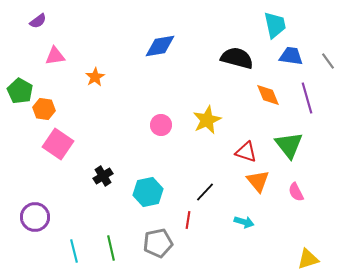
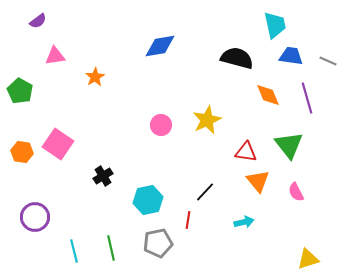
gray line: rotated 30 degrees counterclockwise
orange hexagon: moved 22 px left, 43 px down
red triangle: rotated 10 degrees counterclockwise
cyan hexagon: moved 8 px down
cyan arrow: rotated 30 degrees counterclockwise
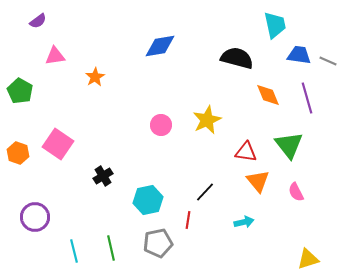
blue trapezoid: moved 8 px right, 1 px up
orange hexagon: moved 4 px left, 1 px down; rotated 10 degrees clockwise
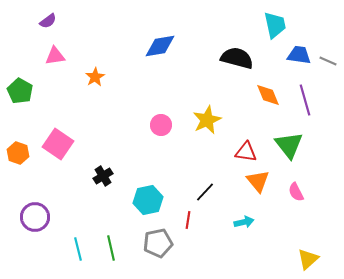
purple semicircle: moved 10 px right
purple line: moved 2 px left, 2 px down
cyan line: moved 4 px right, 2 px up
yellow triangle: rotated 25 degrees counterclockwise
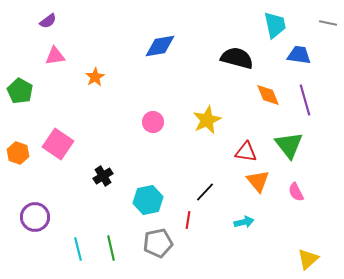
gray line: moved 38 px up; rotated 12 degrees counterclockwise
pink circle: moved 8 px left, 3 px up
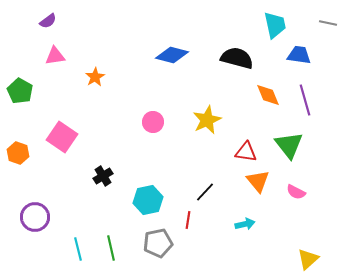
blue diamond: moved 12 px right, 9 px down; rotated 24 degrees clockwise
pink square: moved 4 px right, 7 px up
pink semicircle: rotated 36 degrees counterclockwise
cyan arrow: moved 1 px right, 2 px down
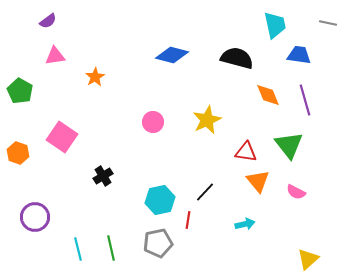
cyan hexagon: moved 12 px right
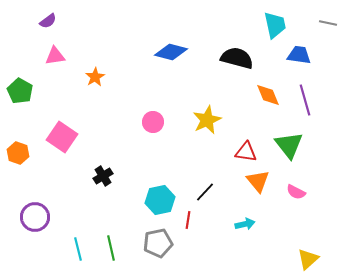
blue diamond: moved 1 px left, 3 px up
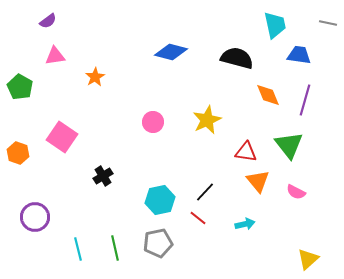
green pentagon: moved 4 px up
purple line: rotated 32 degrees clockwise
red line: moved 10 px right, 2 px up; rotated 60 degrees counterclockwise
green line: moved 4 px right
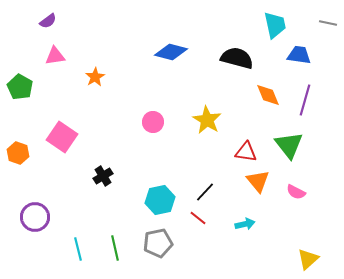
yellow star: rotated 16 degrees counterclockwise
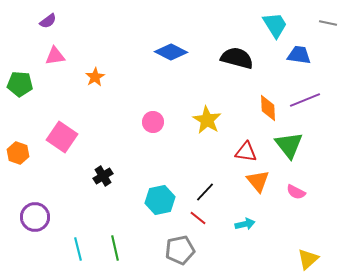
cyan trapezoid: rotated 20 degrees counterclockwise
blue diamond: rotated 12 degrees clockwise
green pentagon: moved 3 px up; rotated 25 degrees counterclockwise
orange diamond: moved 13 px down; rotated 20 degrees clockwise
purple line: rotated 52 degrees clockwise
gray pentagon: moved 22 px right, 7 px down
